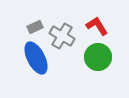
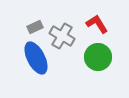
red L-shape: moved 2 px up
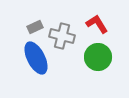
gray cross: rotated 15 degrees counterclockwise
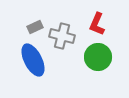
red L-shape: rotated 125 degrees counterclockwise
blue ellipse: moved 3 px left, 2 px down
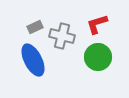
red L-shape: rotated 50 degrees clockwise
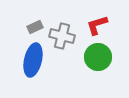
red L-shape: moved 1 px down
blue ellipse: rotated 40 degrees clockwise
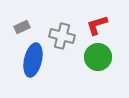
gray rectangle: moved 13 px left
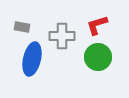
gray rectangle: rotated 35 degrees clockwise
gray cross: rotated 15 degrees counterclockwise
blue ellipse: moved 1 px left, 1 px up
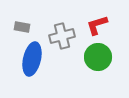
gray cross: rotated 15 degrees counterclockwise
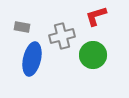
red L-shape: moved 1 px left, 9 px up
green circle: moved 5 px left, 2 px up
